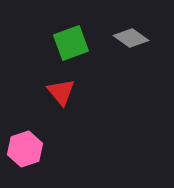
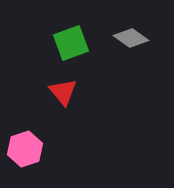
red triangle: moved 2 px right
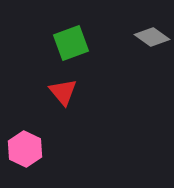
gray diamond: moved 21 px right, 1 px up
pink hexagon: rotated 16 degrees counterclockwise
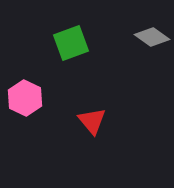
red triangle: moved 29 px right, 29 px down
pink hexagon: moved 51 px up
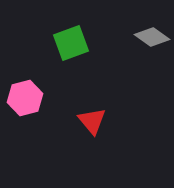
pink hexagon: rotated 20 degrees clockwise
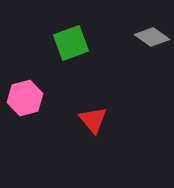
red triangle: moved 1 px right, 1 px up
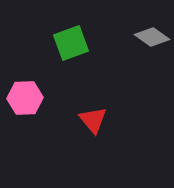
pink hexagon: rotated 12 degrees clockwise
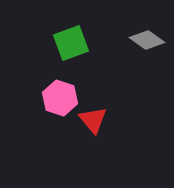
gray diamond: moved 5 px left, 3 px down
pink hexagon: moved 35 px right; rotated 20 degrees clockwise
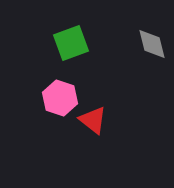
gray diamond: moved 5 px right, 4 px down; rotated 40 degrees clockwise
red triangle: rotated 12 degrees counterclockwise
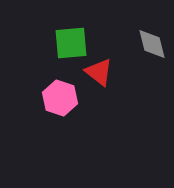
green square: rotated 15 degrees clockwise
red triangle: moved 6 px right, 48 px up
